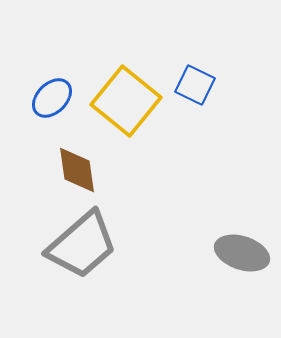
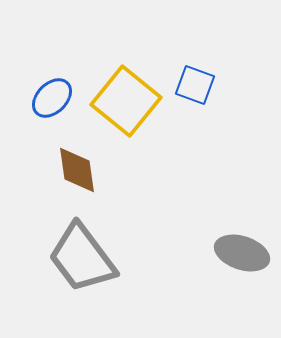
blue square: rotated 6 degrees counterclockwise
gray trapezoid: moved 13 px down; rotated 94 degrees clockwise
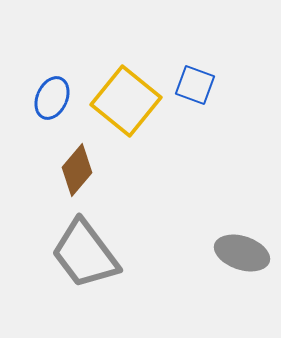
blue ellipse: rotated 21 degrees counterclockwise
brown diamond: rotated 48 degrees clockwise
gray trapezoid: moved 3 px right, 4 px up
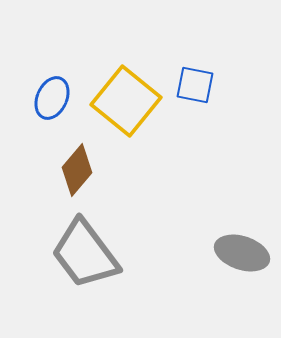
blue square: rotated 9 degrees counterclockwise
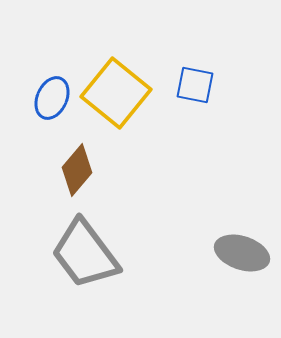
yellow square: moved 10 px left, 8 px up
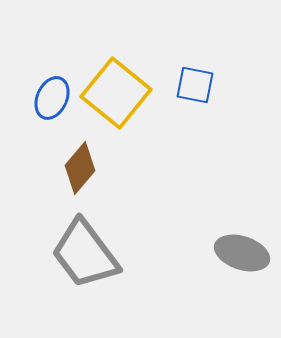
brown diamond: moved 3 px right, 2 px up
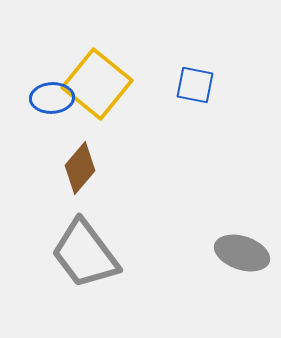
yellow square: moved 19 px left, 9 px up
blue ellipse: rotated 63 degrees clockwise
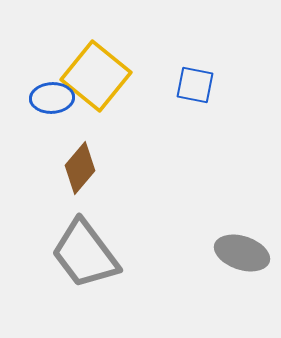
yellow square: moved 1 px left, 8 px up
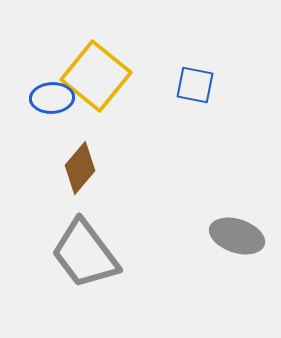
gray ellipse: moved 5 px left, 17 px up
